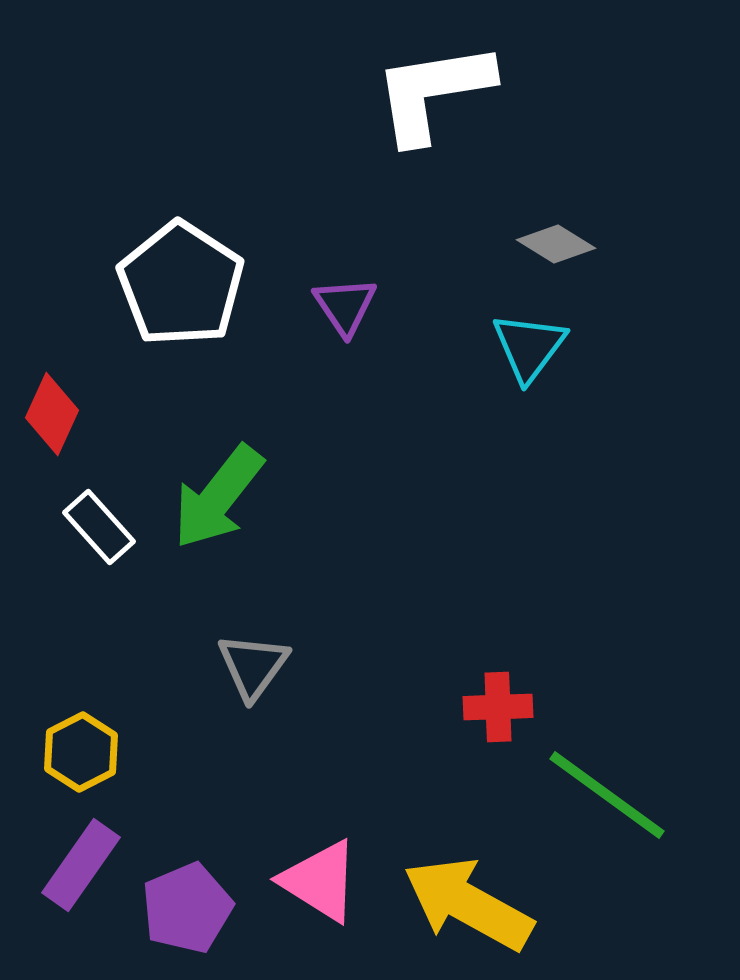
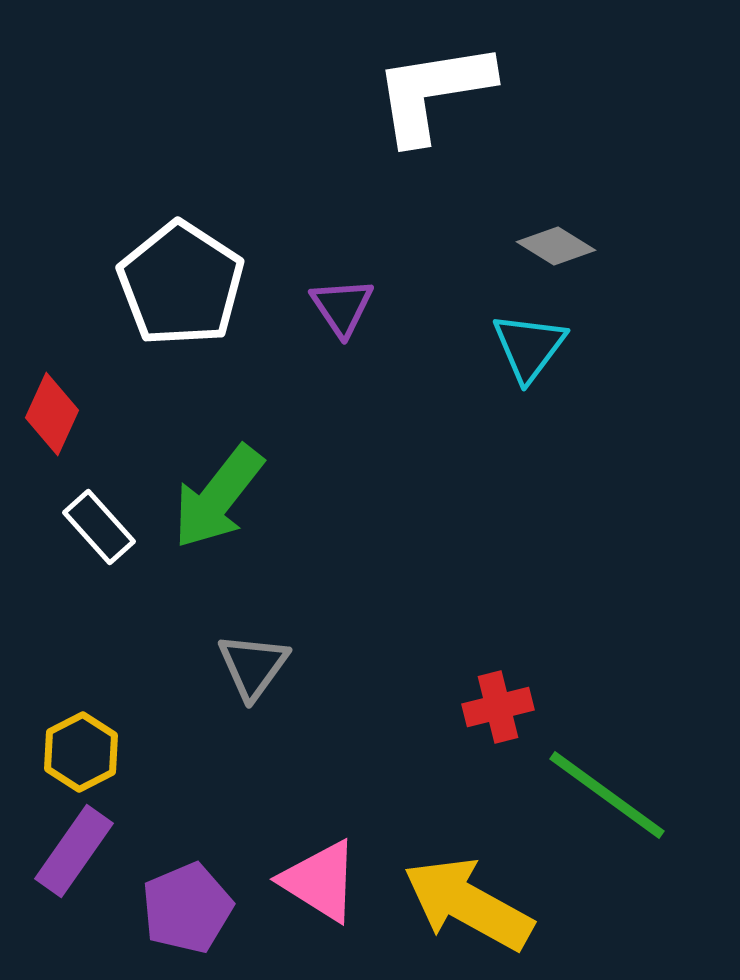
gray diamond: moved 2 px down
purple triangle: moved 3 px left, 1 px down
red cross: rotated 12 degrees counterclockwise
purple rectangle: moved 7 px left, 14 px up
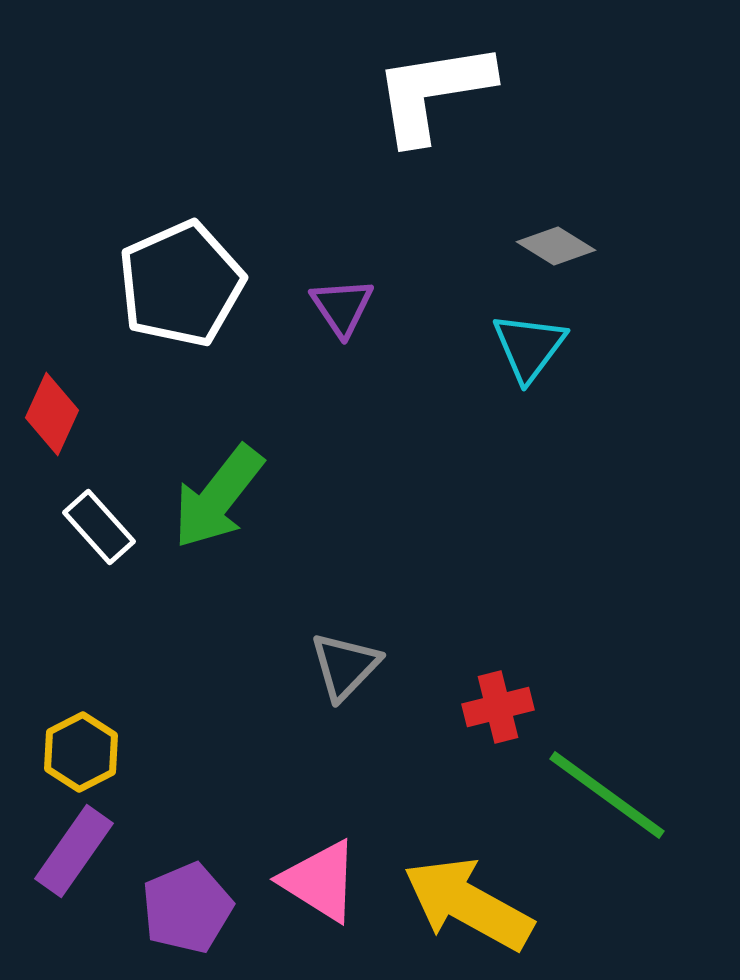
white pentagon: rotated 15 degrees clockwise
gray triangle: moved 92 px right; rotated 8 degrees clockwise
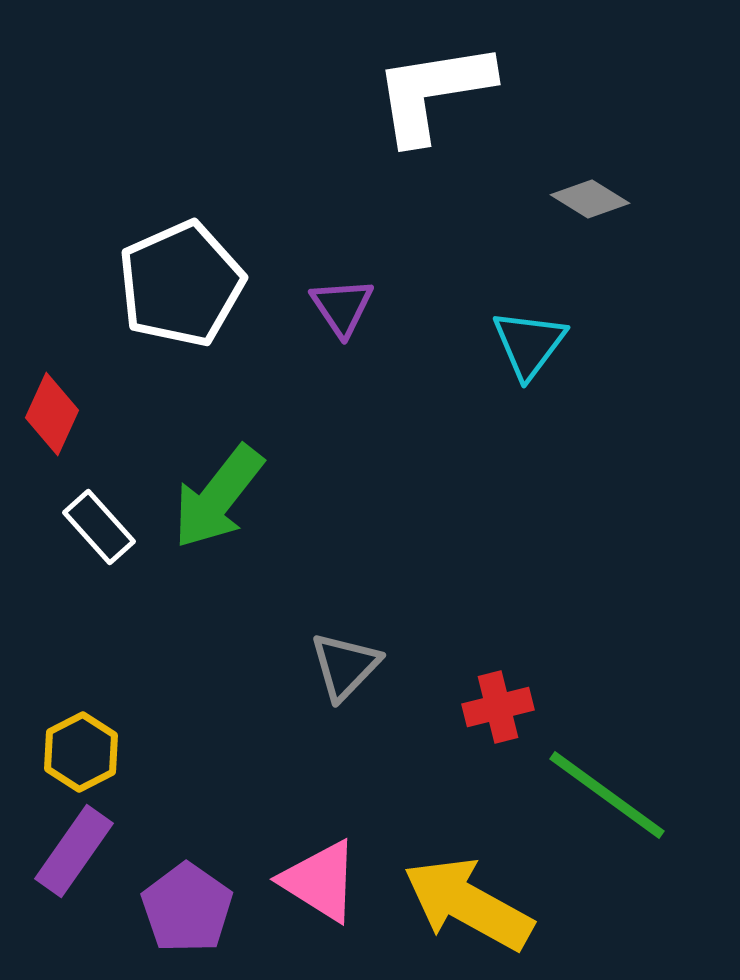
gray diamond: moved 34 px right, 47 px up
cyan triangle: moved 3 px up
purple pentagon: rotated 14 degrees counterclockwise
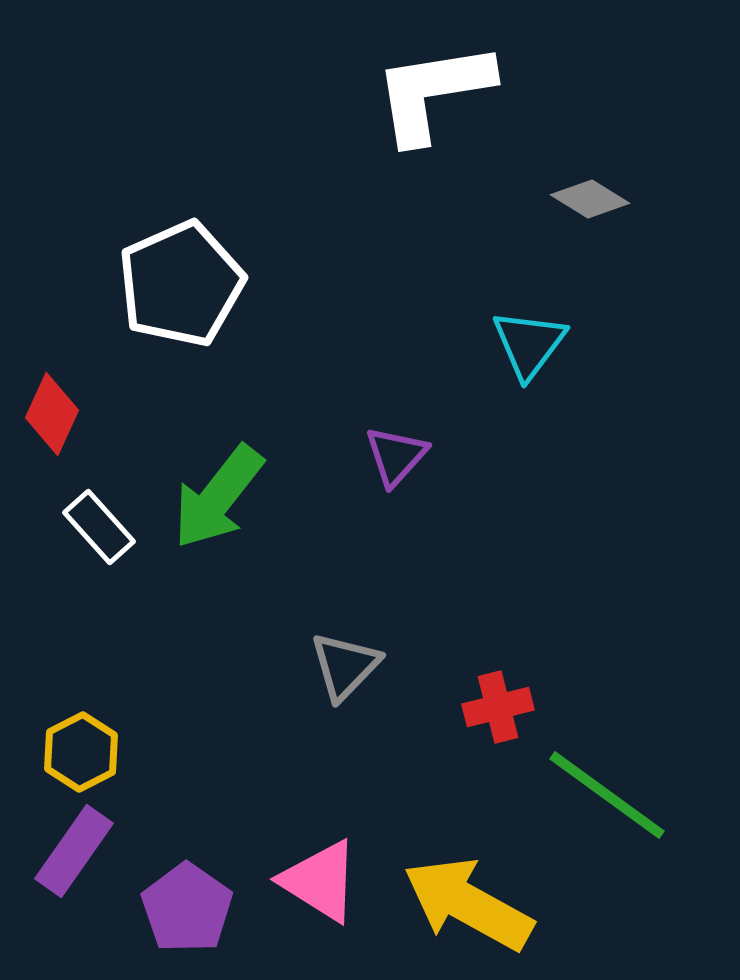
purple triangle: moved 54 px right, 149 px down; rotated 16 degrees clockwise
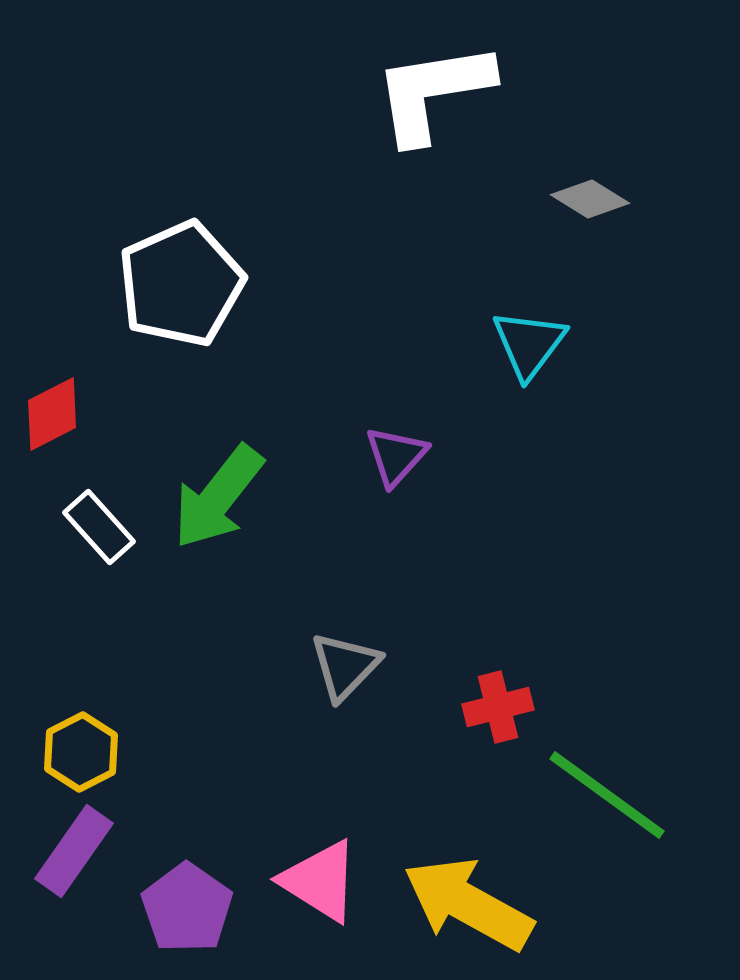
red diamond: rotated 38 degrees clockwise
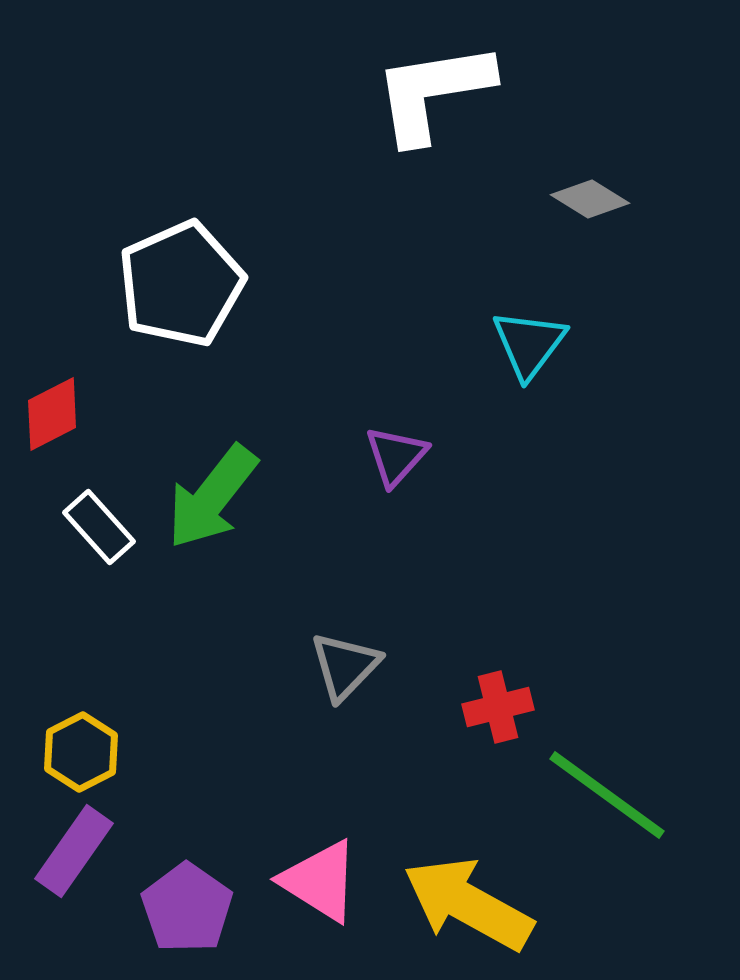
green arrow: moved 6 px left
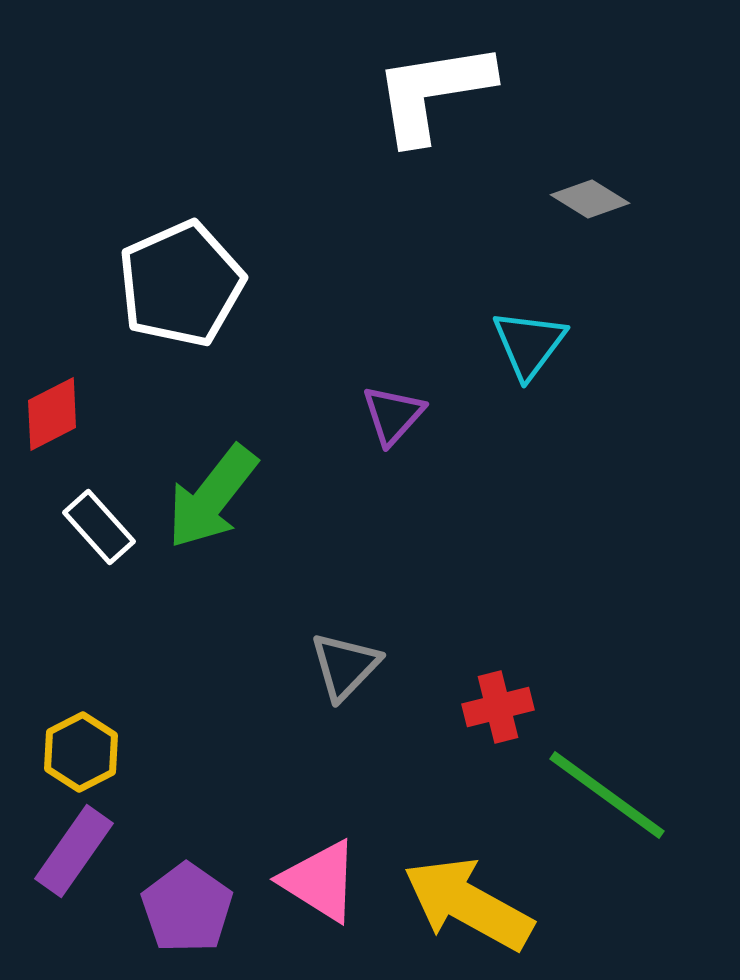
purple triangle: moved 3 px left, 41 px up
